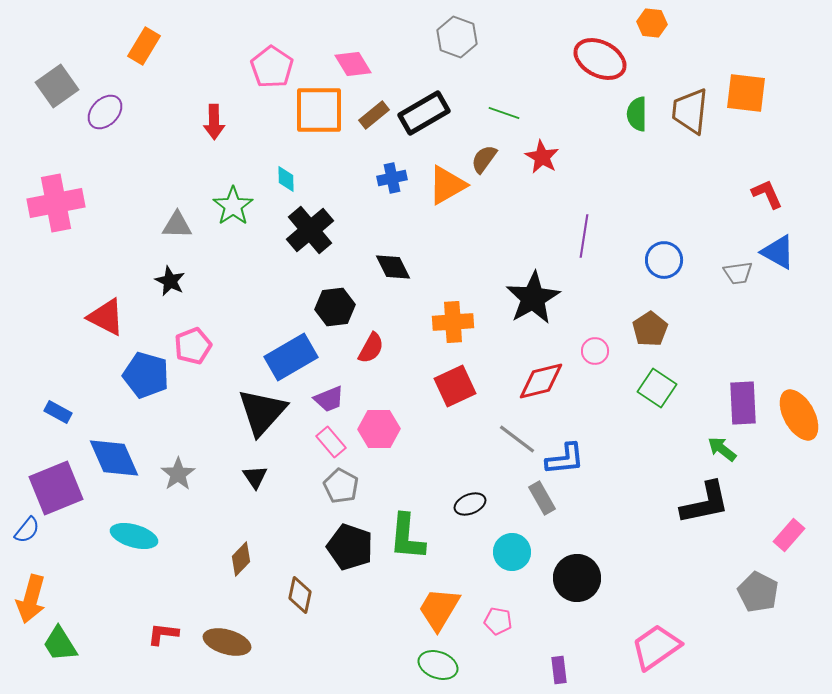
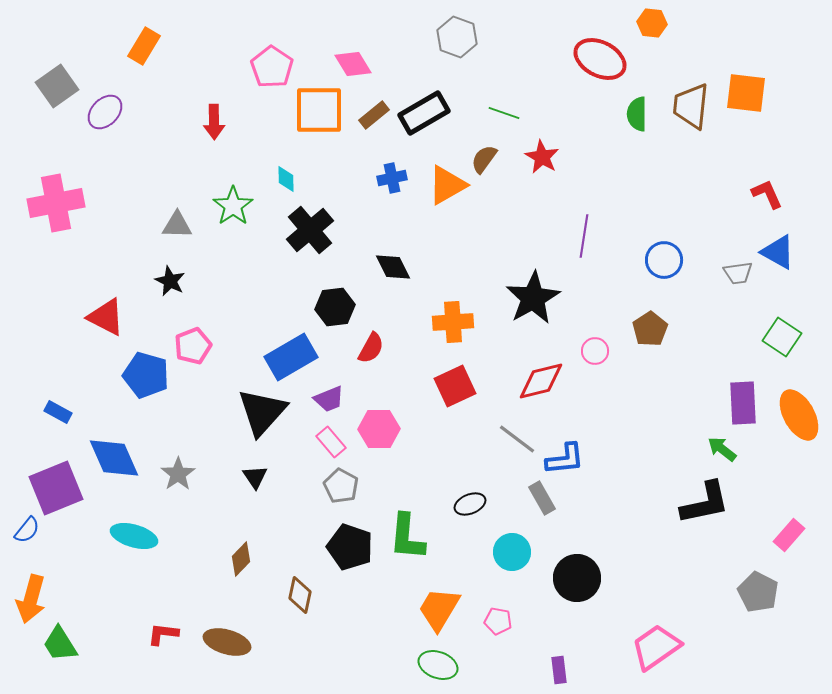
brown trapezoid at (690, 111): moved 1 px right, 5 px up
green square at (657, 388): moved 125 px right, 51 px up
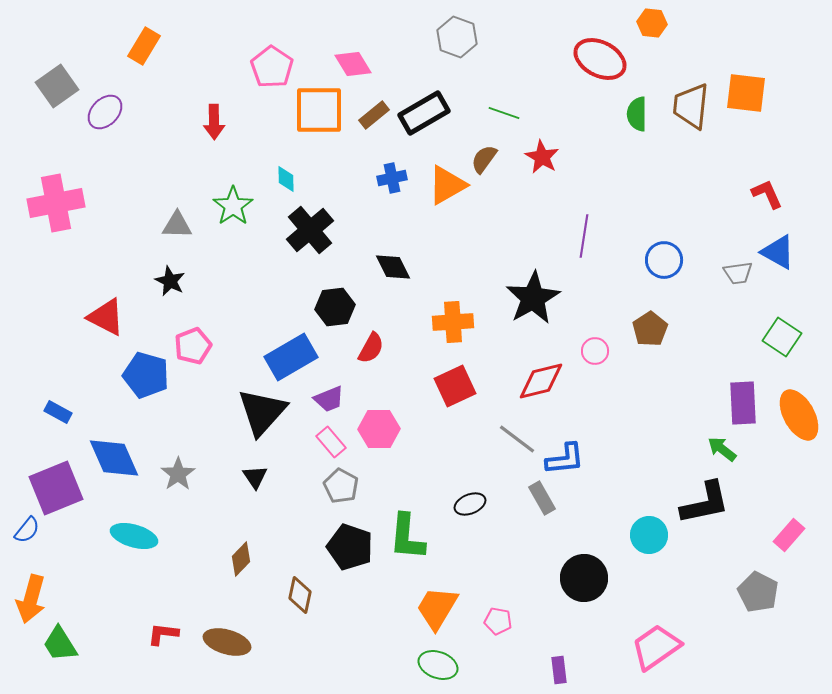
cyan circle at (512, 552): moved 137 px right, 17 px up
black circle at (577, 578): moved 7 px right
orange trapezoid at (439, 609): moved 2 px left, 1 px up
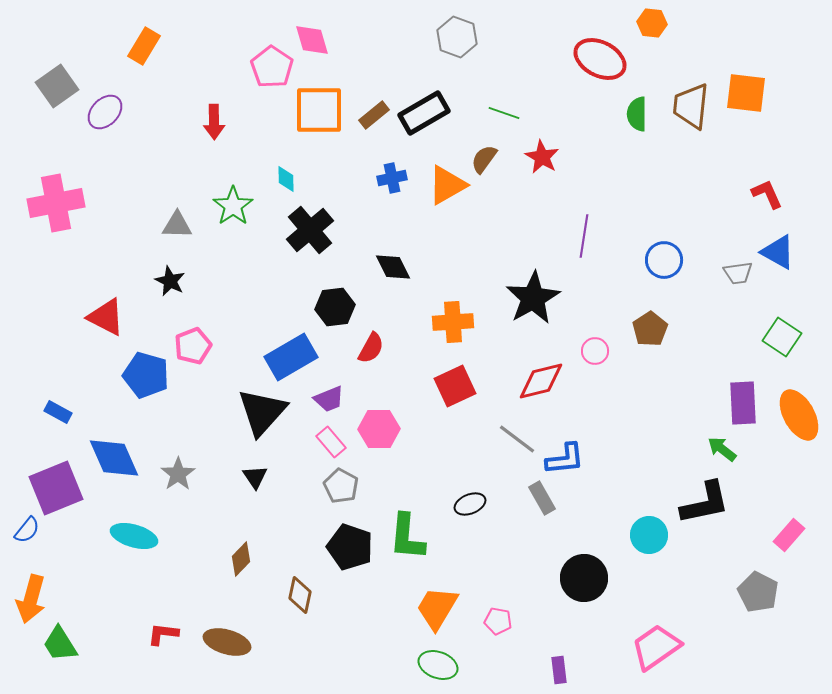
pink diamond at (353, 64): moved 41 px left, 24 px up; rotated 15 degrees clockwise
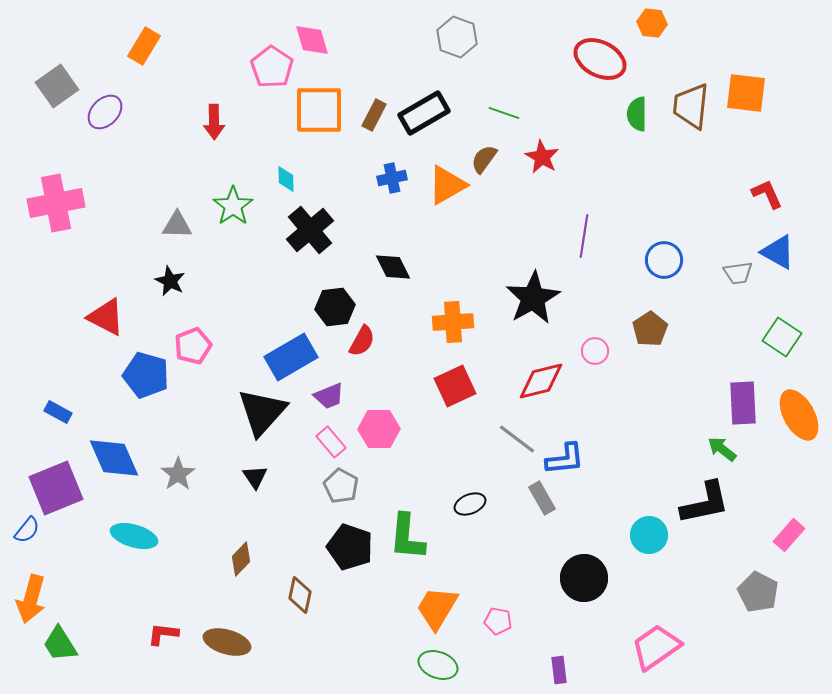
brown rectangle at (374, 115): rotated 24 degrees counterclockwise
red semicircle at (371, 348): moved 9 px left, 7 px up
purple trapezoid at (329, 399): moved 3 px up
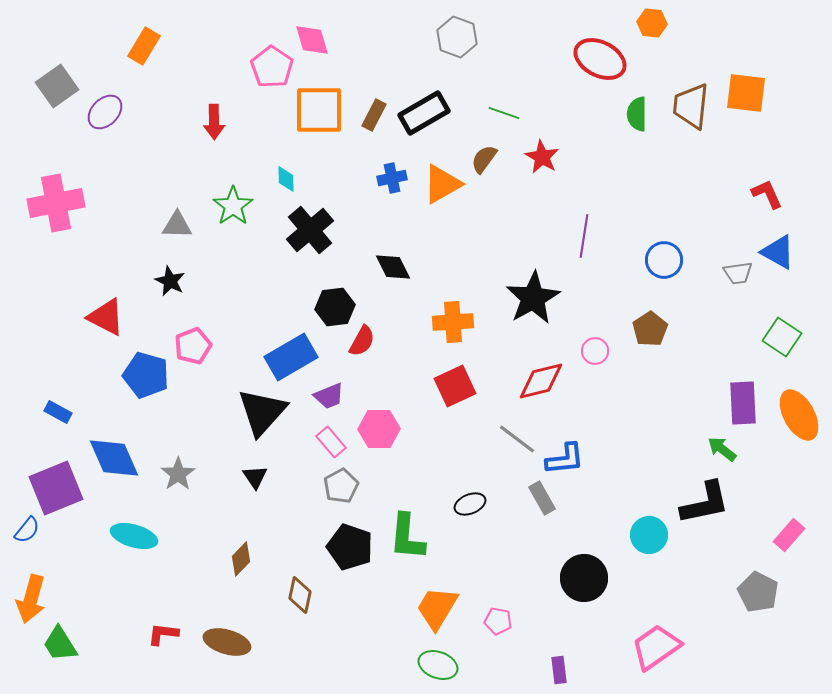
orange triangle at (447, 185): moved 5 px left, 1 px up
gray pentagon at (341, 486): rotated 16 degrees clockwise
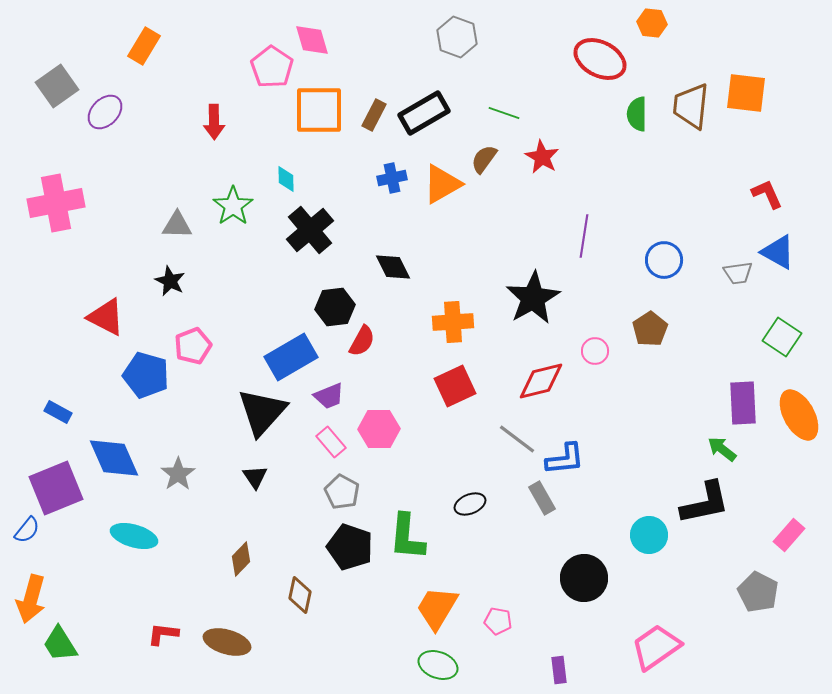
gray pentagon at (341, 486): moved 1 px right, 6 px down; rotated 16 degrees counterclockwise
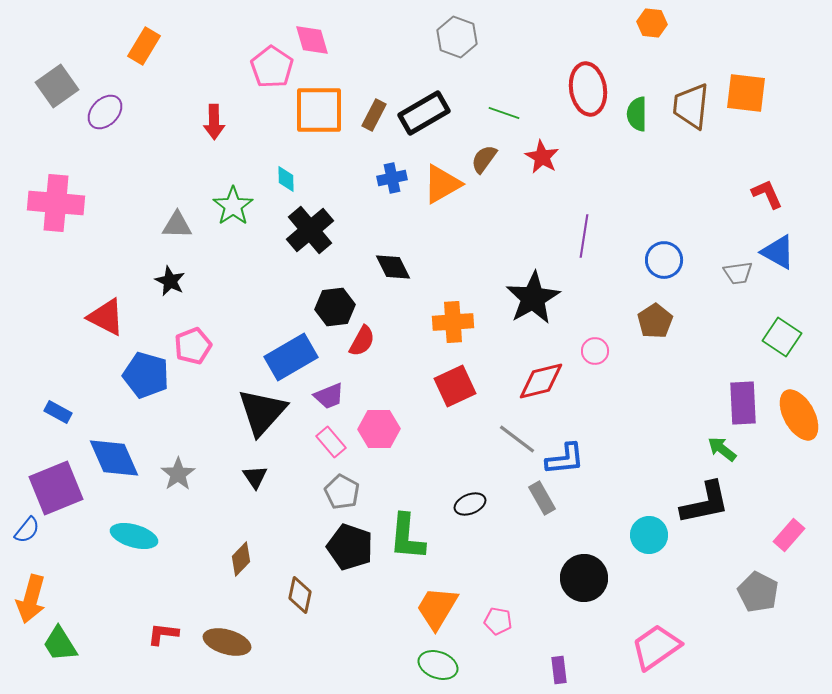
red ellipse at (600, 59): moved 12 px left, 30 px down; rotated 54 degrees clockwise
pink cross at (56, 203): rotated 16 degrees clockwise
brown pentagon at (650, 329): moved 5 px right, 8 px up
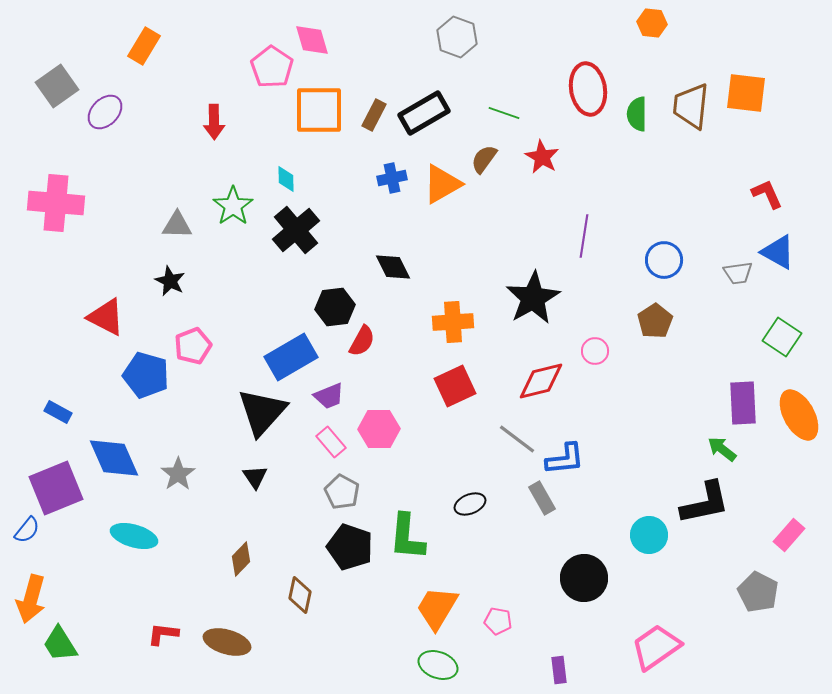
black cross at (310, 230): moved 14 px left
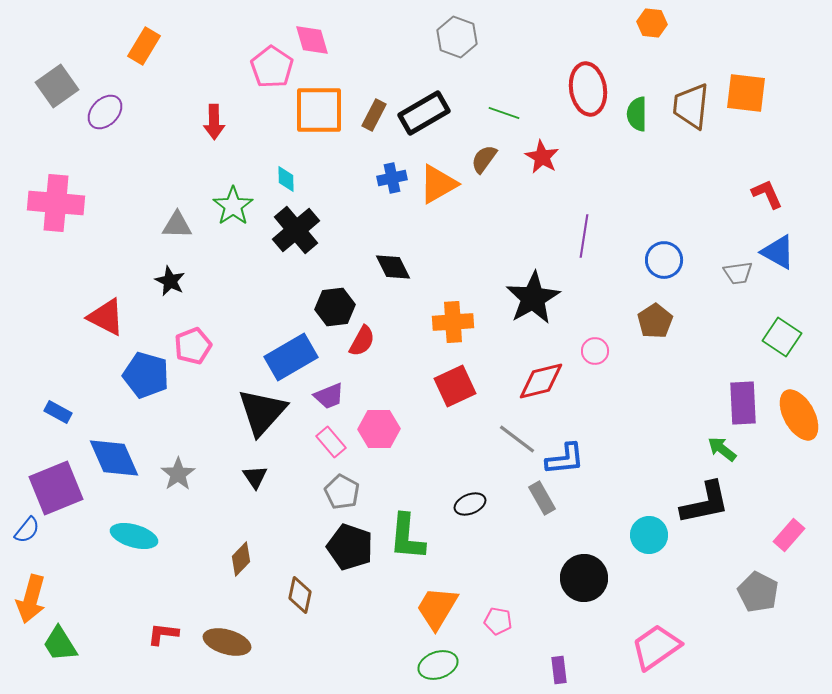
orange triangle at (442, 184): moved 4 px left
green ellipse at (438, 665): rotated 39 degrees counterclockwise
